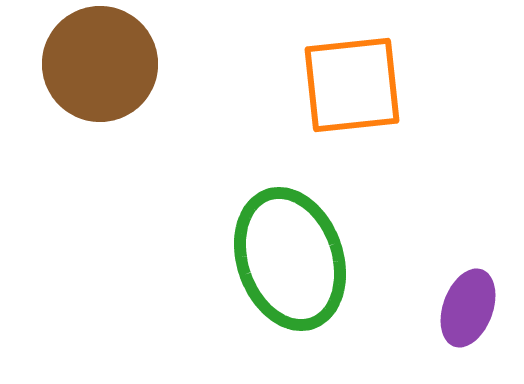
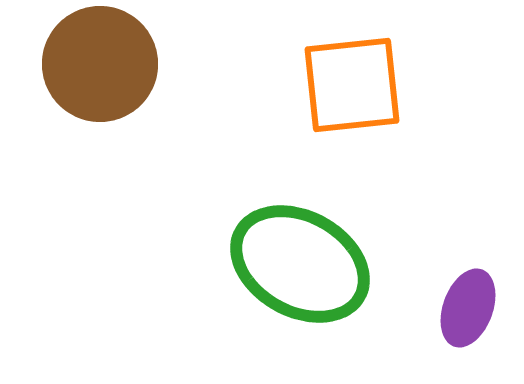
green ellipse: moved 10 px right, 5 px down; rotated 42 degrees counterclockwise
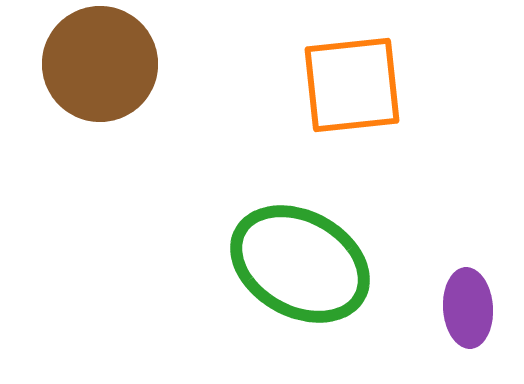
purple ellipse: rotated 24 degrees counterclockwise
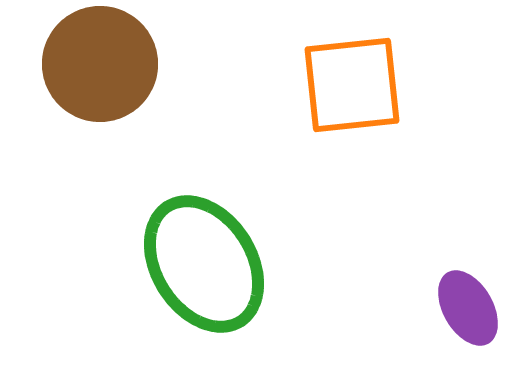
green ellipse: moved 96 px left; rotated 29 degrees clockwise
purple ellipse: rotated 26 degrees counterclockwise
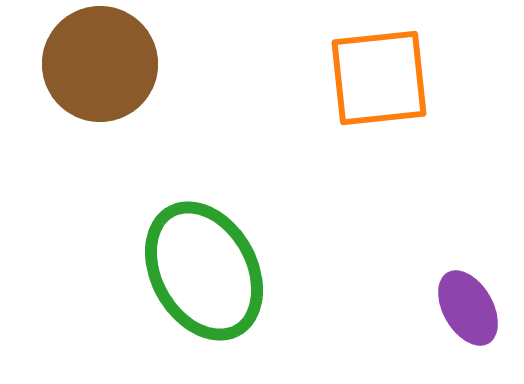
orange square: moved 27 px right, 7 px up
green ellipse: moved 7 px down; rotated 3 degrees clockwise
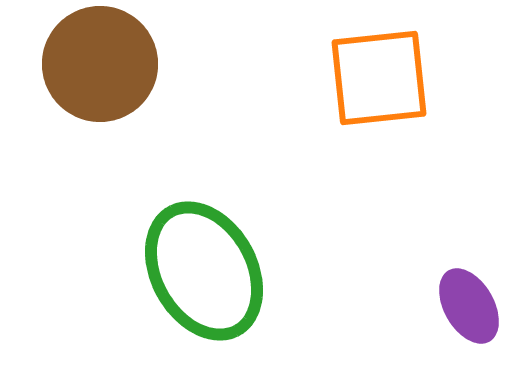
purple ellipse: moved 1 px right, 2 px up
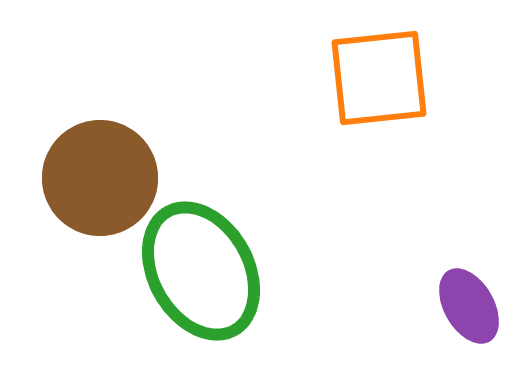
brown circle: moved 114 px down
green ellipse: moved 3 px left
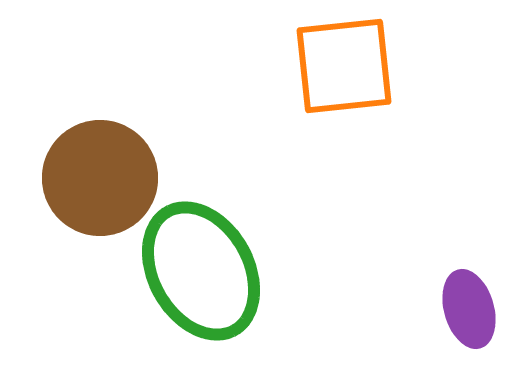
orange square: moved 35 px left, 12 px up
purple ellipse: moved 3 px down; rotated 14 degrees clockwise
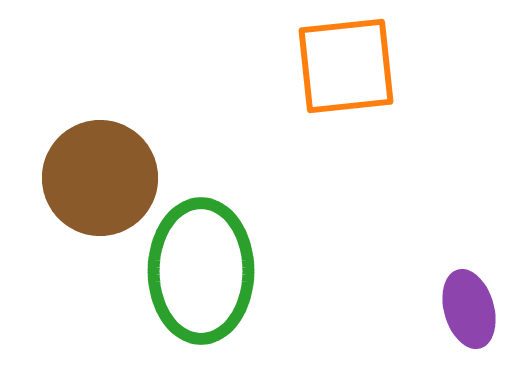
orange square: moved 2 px right
green ellipse: rotated 29 degrees clockwise
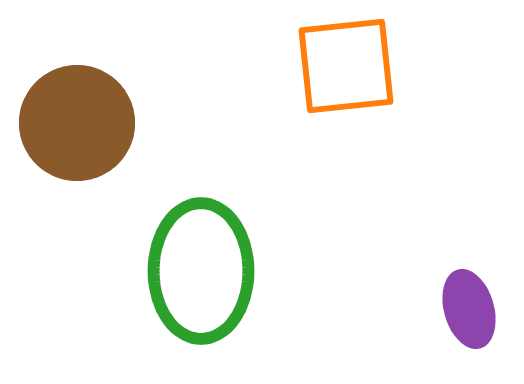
brown circle: moved 23 px left, 55 px up
